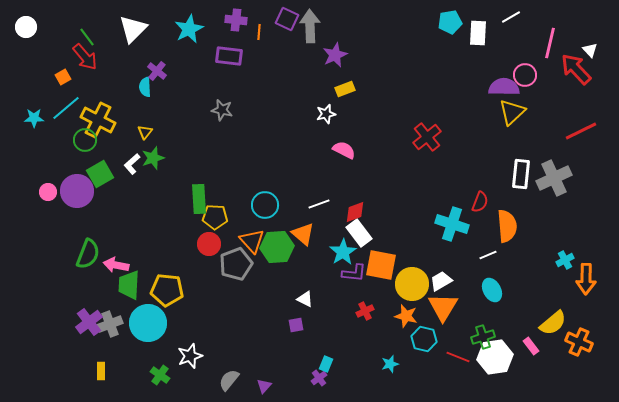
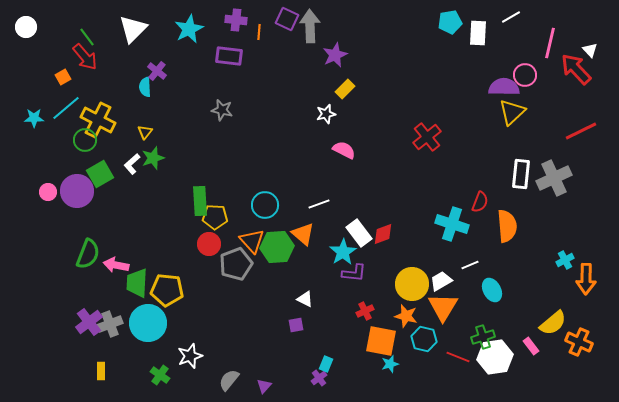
yellow rectangle at (345, 89): rotated 24 degrees counterclockwise
green rectangle at (199, 199): moved 1 px right, 2 px down
red diamond at (355, 212): moved 28 px right, 22 px down
white line at (488, 255): moved 18 px left, 10 px down
orange square at (381, 265): moved 76 px down
green trapezoid at (129, 285): moved 8 px right, 2 px up
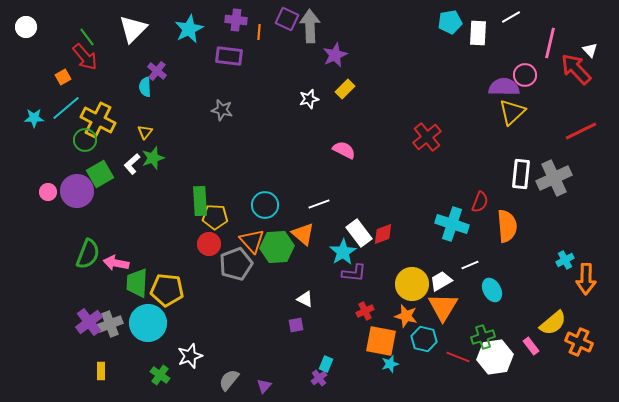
white star at (326, 114): moved 17 px left, 15 px up
pink arrow at (116, 265): moved 2 px up
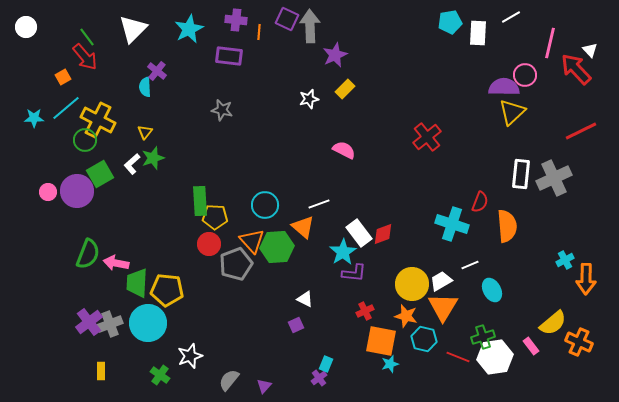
orange triangle at (303, 234): moved 7 px up
purple square at (296, 325): rotated 14 degrees counterclockwise
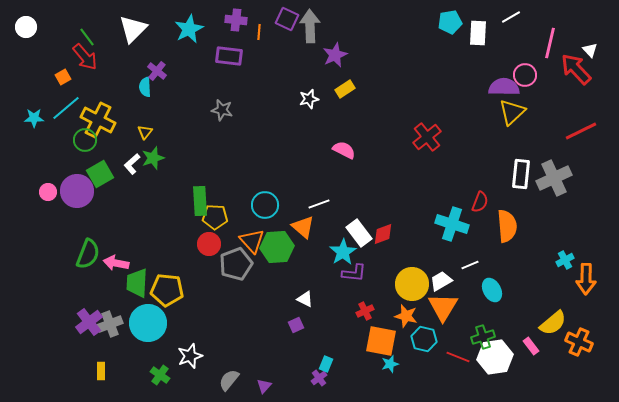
yellow rectangle at (345, 89): rotated 12 degrees clockwise
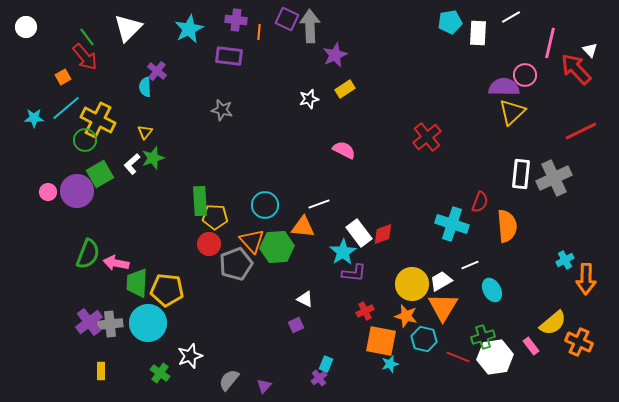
white triangle at (133, 29): moved 5 px left, 1 px up
orange triangle at (303, 227): rotated 35 degrees counterclockwise
gray cross at (110, 324): rotated 15 degrees clockwise
green cross at (160, 375): moved 2 px up
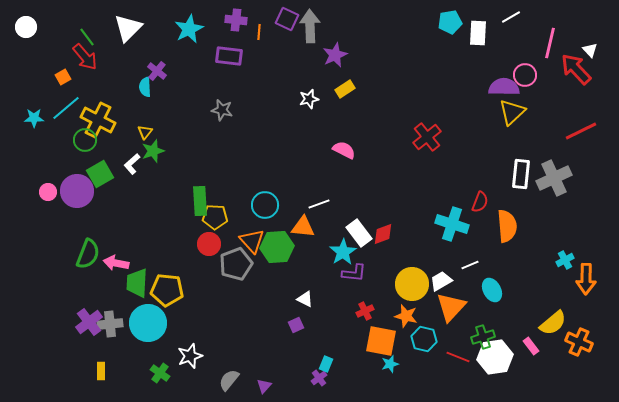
green star at (153, 158): moved 7 px up
orange triangle at (443, 307): moved 8 px right; rotated 12 degrees clockwise
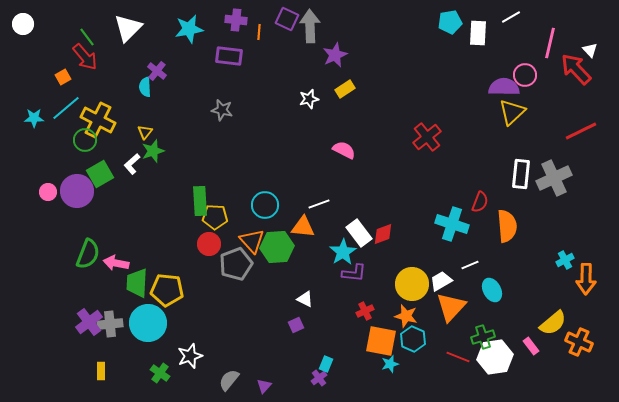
white circle at (26, 27): moved 3 px left, 3 px up
cyan star at (189, 29): rotated 16 degrees clockwise
cyan hexagon at (424, 339): moved 11 px left; rotated 10 degrees clockwise
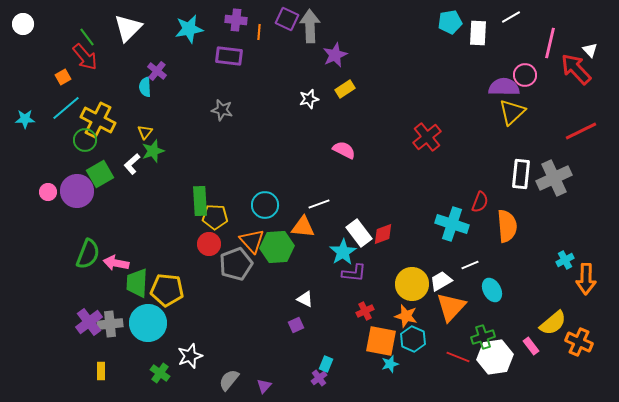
cyan star at (34, 118): moved 9 px left, 1 px down
